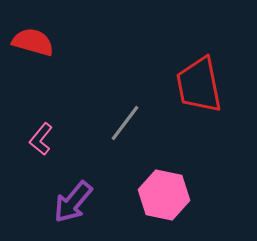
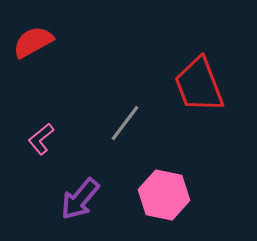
red semicircle: rotated 45 degrees counterclockwise
red trapezoid: rotated 10 degrees counterclockwise
pink L-shape: rotated 12 degrees clockwise
purple arrow: moved 7 px right, 3 px up
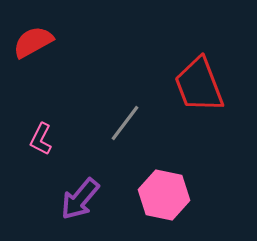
pink L-shape: rotated 24 degrees counterclockwise
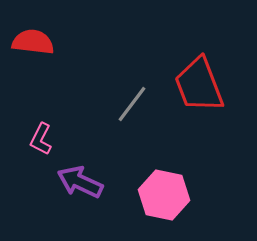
red semicircle: rotated 36 degrees clockwise
gray line: moved 7 px right, 19 px up
purple arrow: moved 17 px up; rotated 75 degrees clockwise
